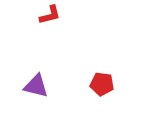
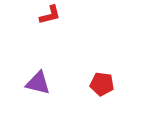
purple triangle: moved 2 px right, 3 px up
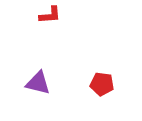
red L-shape: rotated 10 degrees clockwise
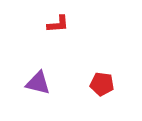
red L-shape: moved 8 px right, 9 px down
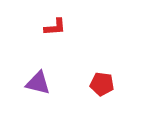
red L-shape: moved 3 px left, 3 px down
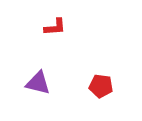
red pentagon: moved 1 px left, 2 px down
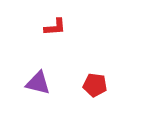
red pentagon: moved 6 px left, 1 px up
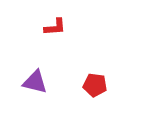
purple triangle: moved 3 px left, 1 px up
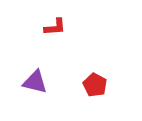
red pentagon: rotated 20 degrees clockwise
